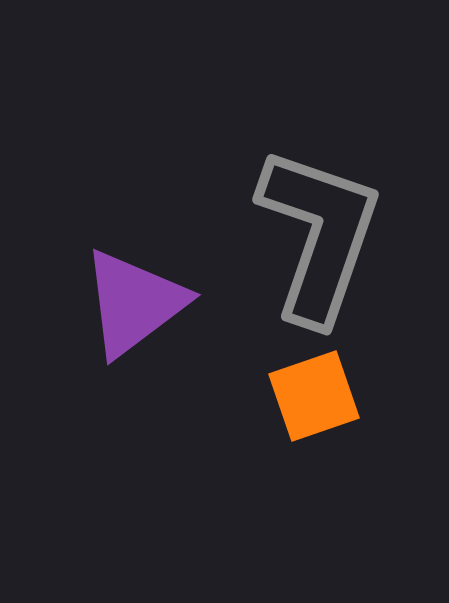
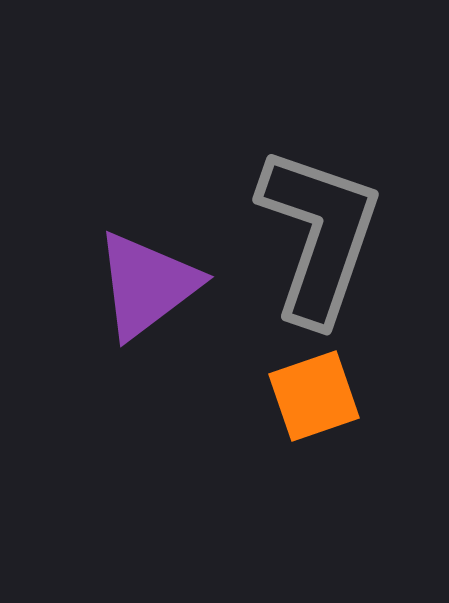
purple triangle: moved 13 px right, 18 px up
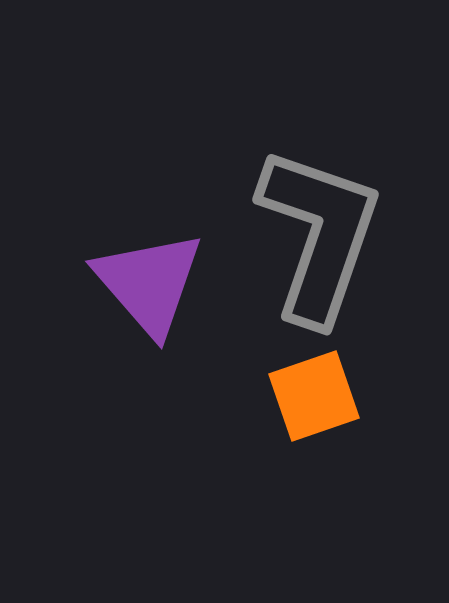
purple triangle: moved 2 px right, 2 px up; rotated 34 degrees counterclockwise
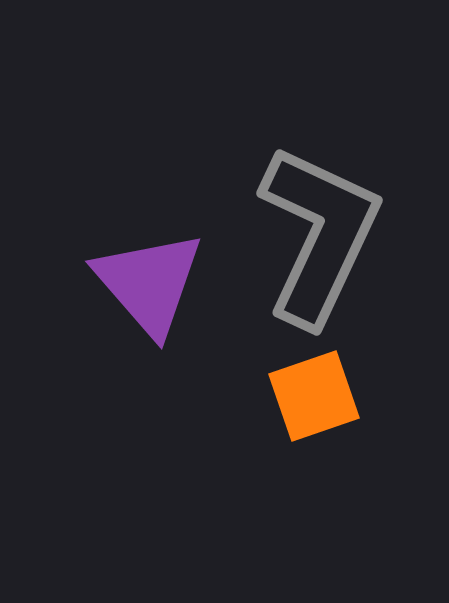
gray L-shape: rotated 6 degrees clockwise
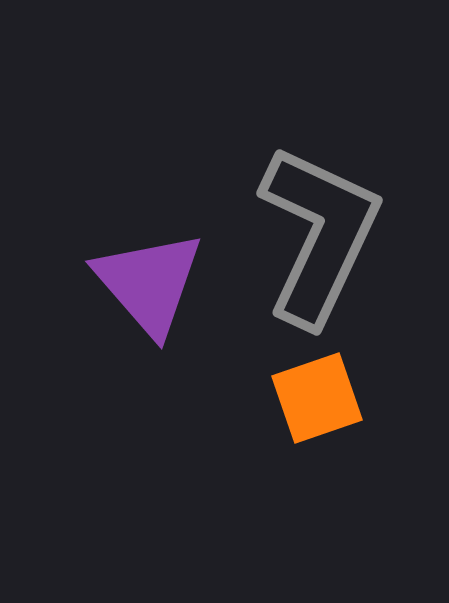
orange square: moved 3 px right, 2 px down
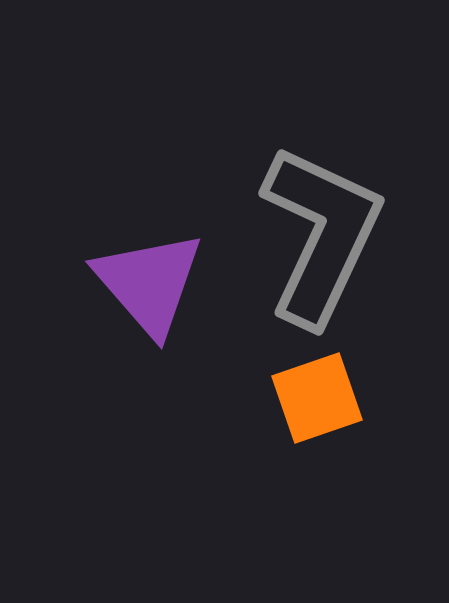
gray L-shape: moved 2 px right
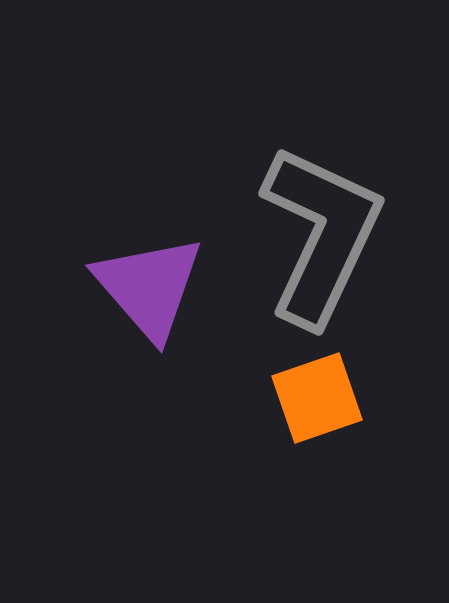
purple triangle: moved 4 px down
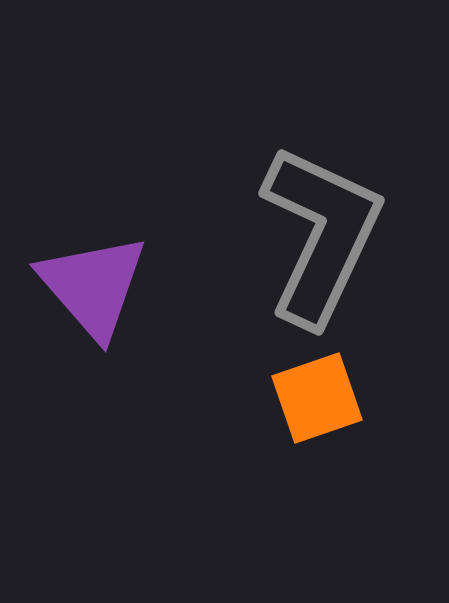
purple triangle: moved 56 px left, 1 px up
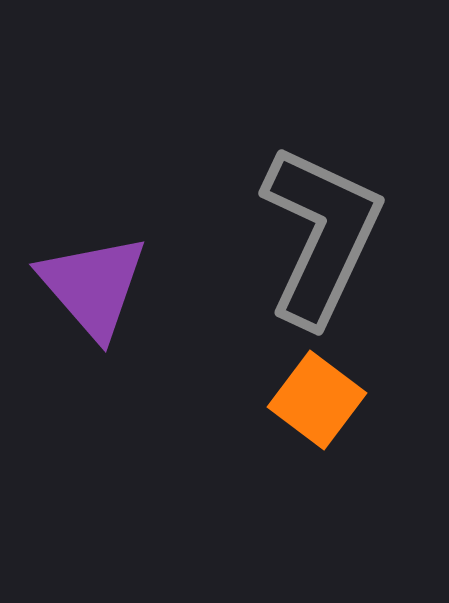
orange square: moved 2 px down; rotated 34 degrees counterclockwise
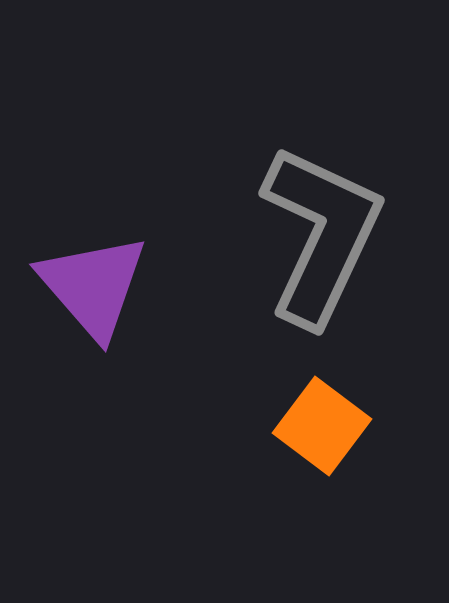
orange square: moved 5 px right, 26 px down
